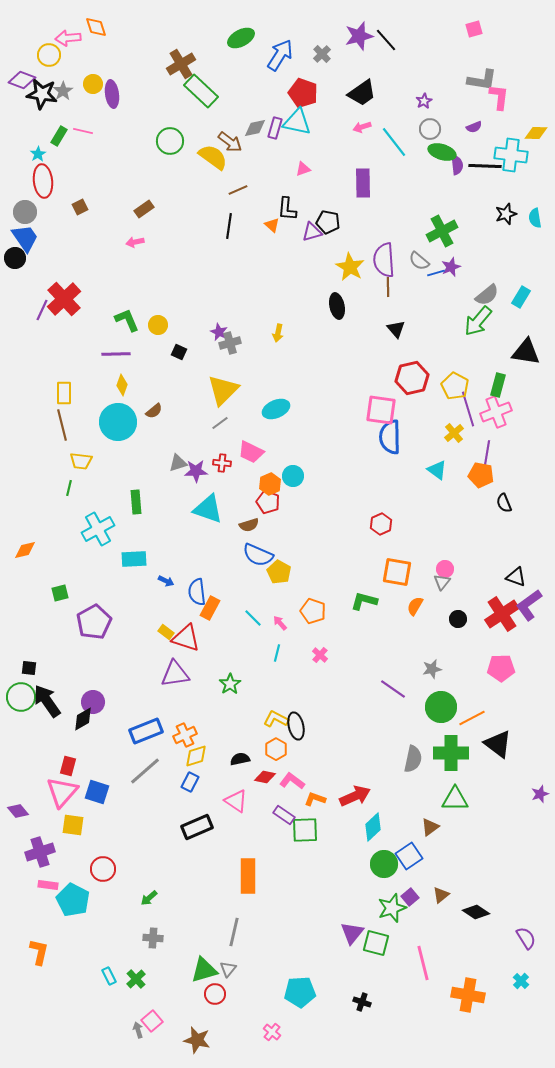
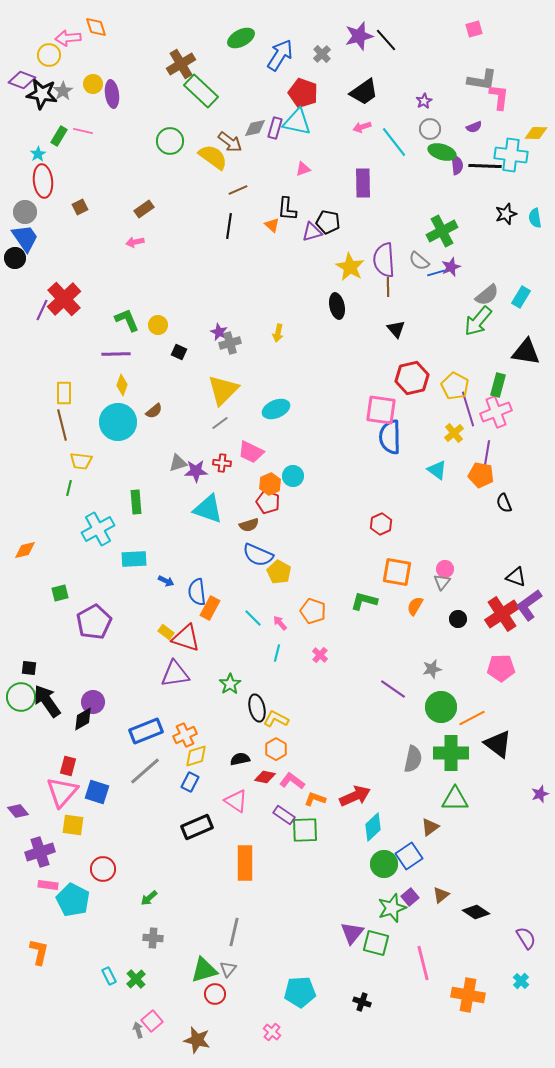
black trapezoid at (362, 93): moved 2 px right, 1 px up
black ellipse at (296, 726): moved 39 px left, 18 px up
orange rectangle at (248, 876): moved 3 px left, 13 px up
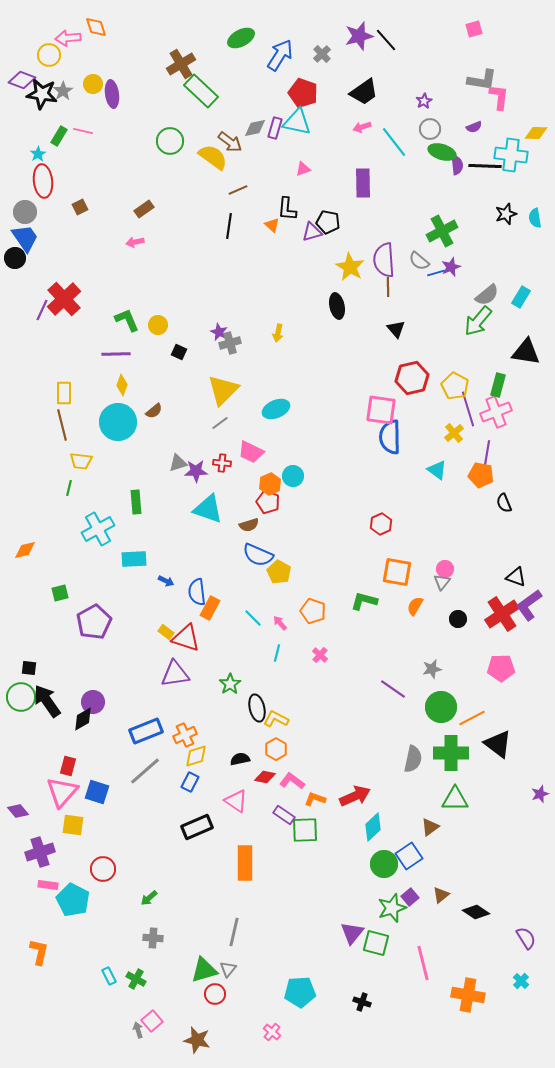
green cross at (136, 979): rotated 18 degrees counterclockwise
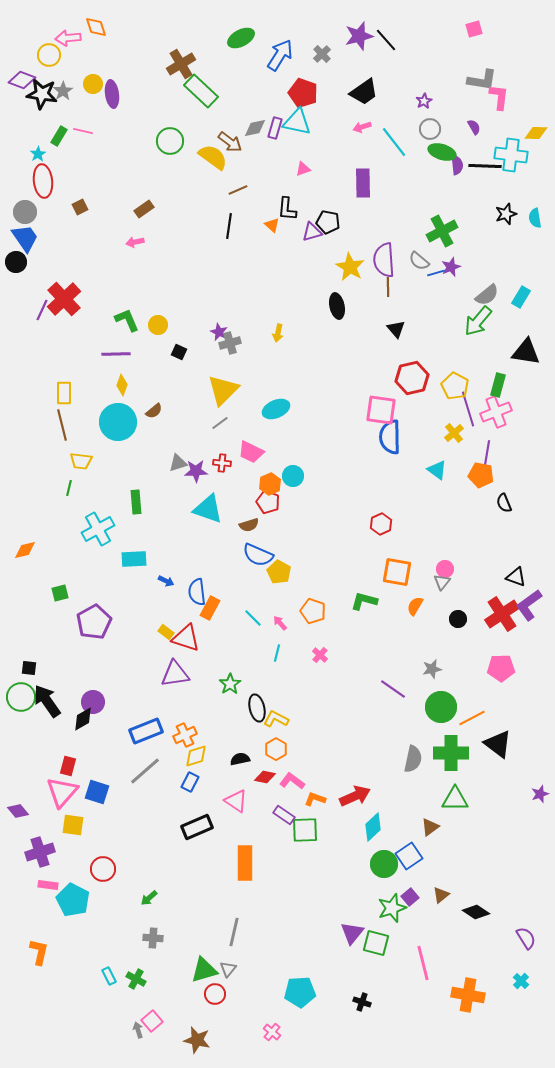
purple semicircle at (474, 127): rotated 98 degrees counterclockwise
black circle at (15, 258): moved 1 px right, 4 px down
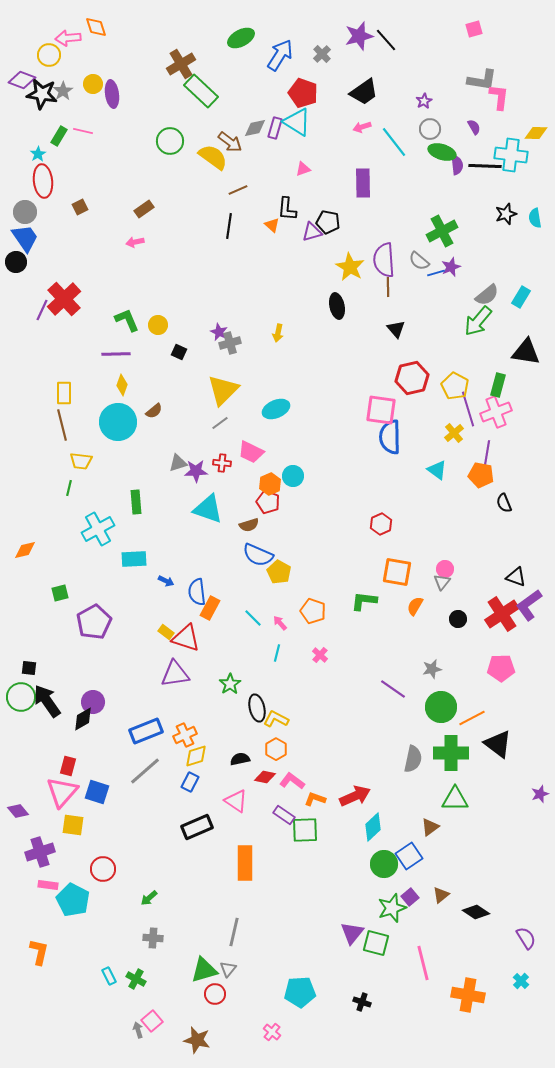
cyan triangle at (297, 122): rotated 20 degrees clockwise
green L-shape at (364, 601): rotated 8 degrees counterclockwise
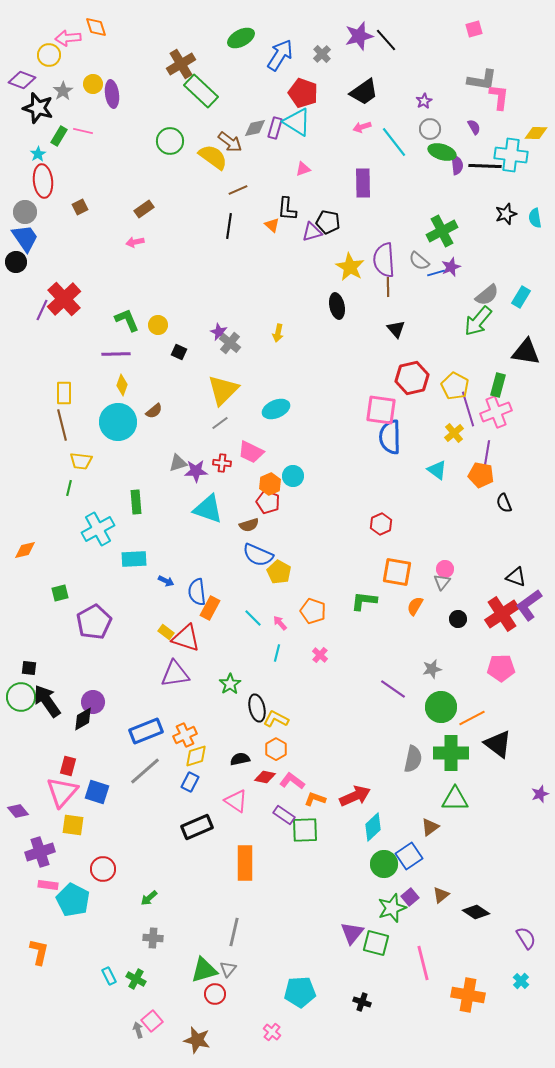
black star at (42, 94): moved 4 px left, 14 px down; rotated 8 degrees clockwise
gray cross at (230, 343): rotated 35 degrees counterclockwise
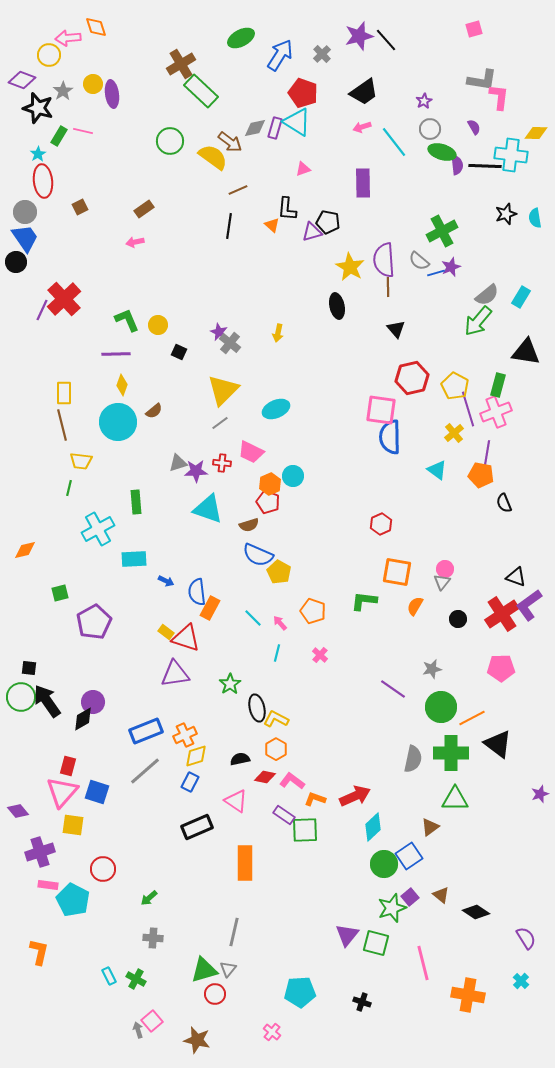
brown triangle at (441, 895): rotated 42 degrees counterclockwise
purple triangle at (352, 933): moved 5 px left, 2 px down
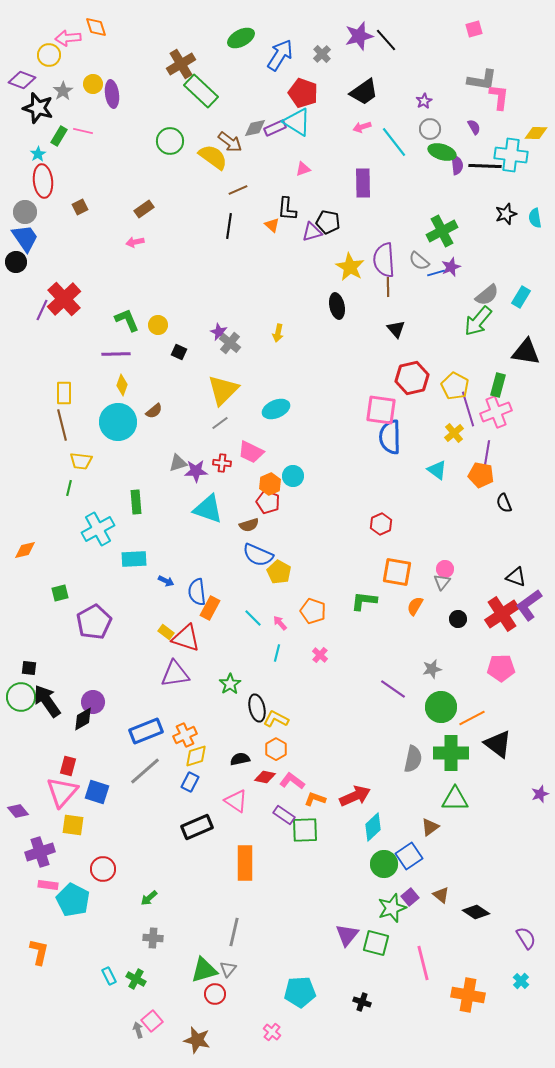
purple rectangle at (275, 128): rotated 50 degrees clockwise
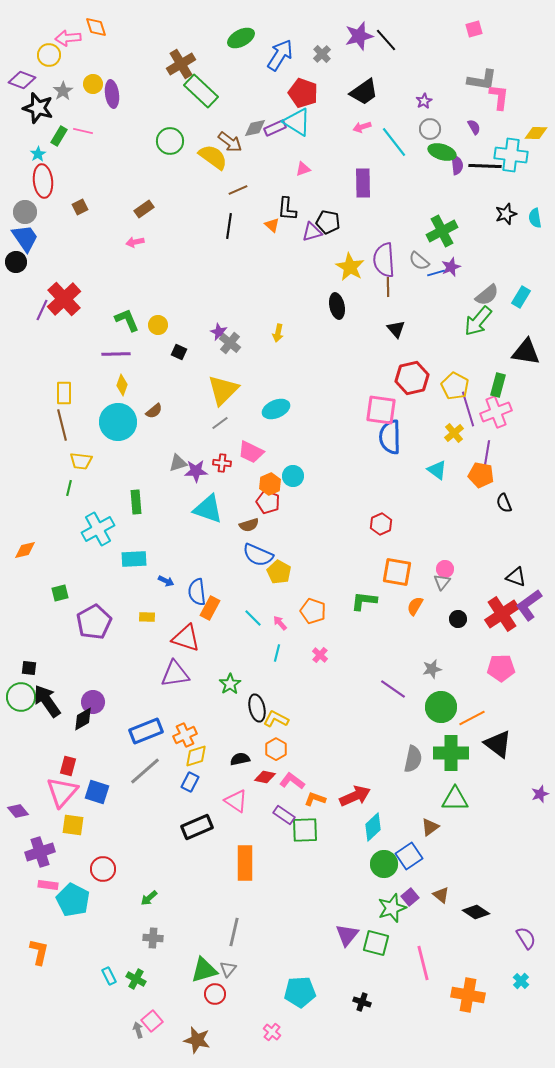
yellow rectangle at (166, 632): moved 19 px left, 15 px up; rotated 35 degrees counterclockwise
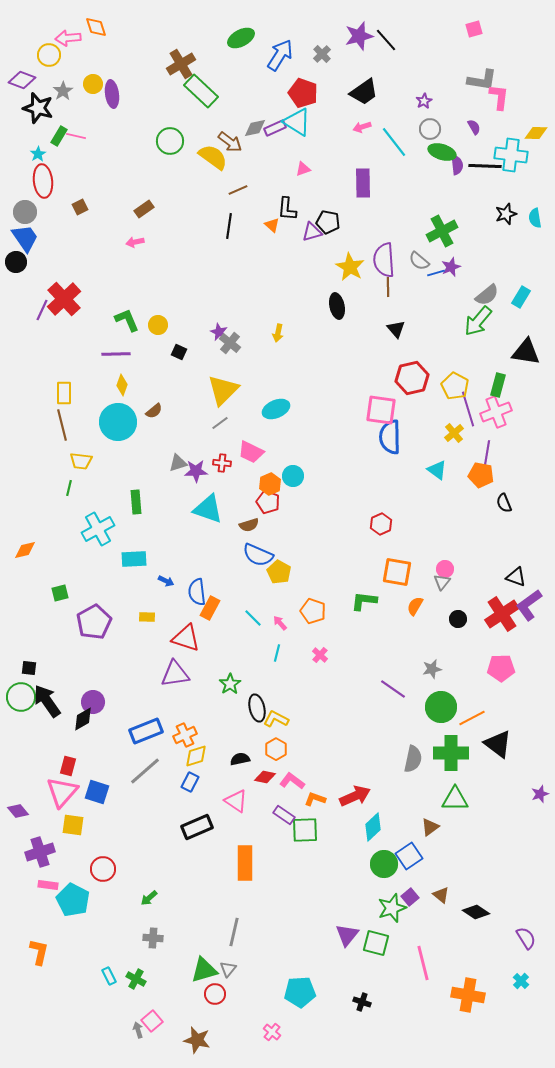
pink line at (83, 131): moved 7 px left, 5 px down
